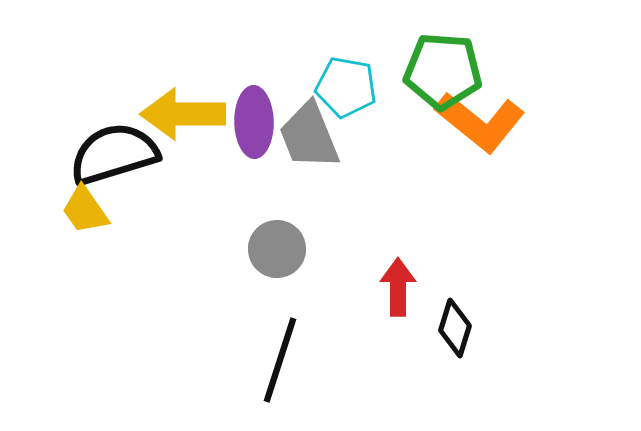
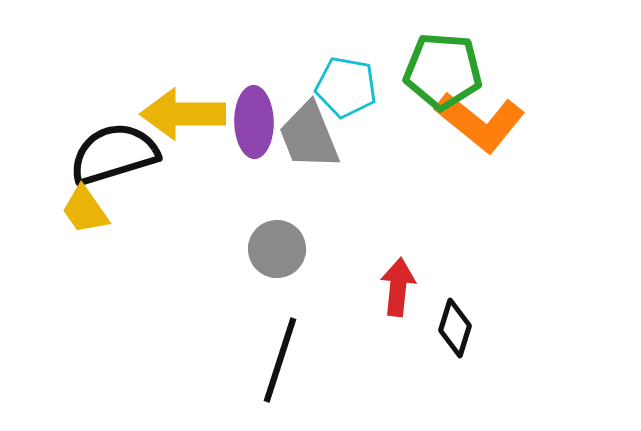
red arrow: rotated 6 degrees clockwise
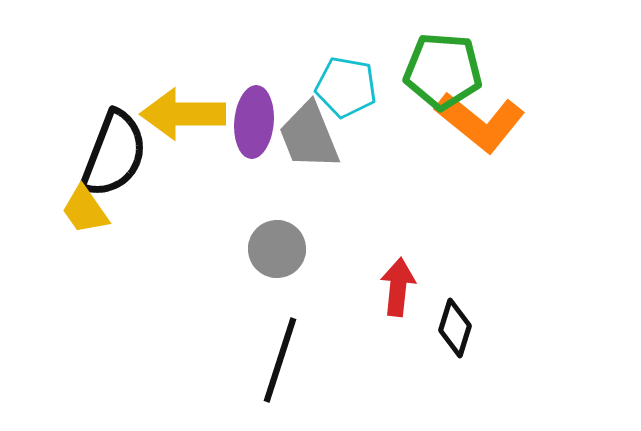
purple ellipse: rotated 6 degrees clockwise
black semicircle: rotated 128 degrees clockwise
